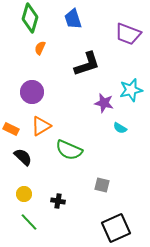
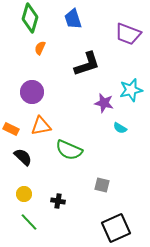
orange triangle: rotated 20 degrees clockwise
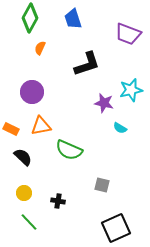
green diamond: rotated 12 degrees clockwise
yellow circle: moved 1 px up
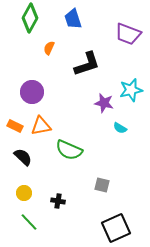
orange semicircle: moved 9 px right
orange rectangle: moved 4 px right, 3 px up
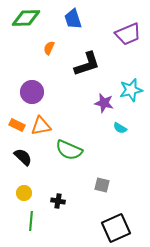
green diamond: moved 4 px left; rotated 60 degrees clockwise
purple trapezoid: rotated 44 degrees counterclockwise
orange rectangle: moved 2 px right, 1 px up
green line: moved 2 px right, 1 px up; rotated 48 degrees clockwise
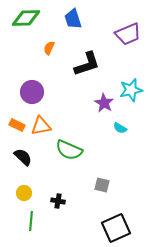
purple star: rotated 18 degrees clockwise
